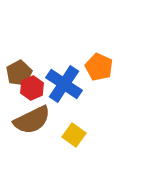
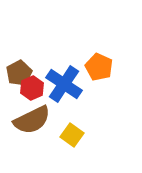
yellow square: moved 2 px left
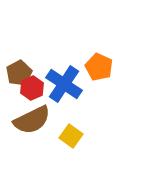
yellow square: moved 1 px left, 1 px down
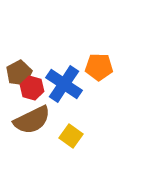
orange pentagon: rotated 24 degrees counterclockwise
red hexagon: rotated 20 degrees counterclockwise
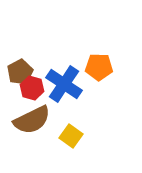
brown pentagon: moved 1 px right, 1 px up
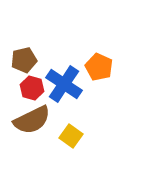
orange pentagon: rotated 24 degrees clockwise
brown pentagon: moved 4 px right, 12 px up; rotated 15 degrees clockwise
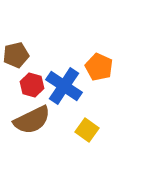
brown pentagon: moved 8 px left, 5 px up
blue cross: moved 2 px down
red hexagon: moved 3 px up
yellow square: moved 16 px right, 6 px up
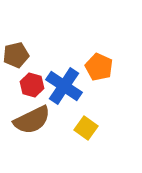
yellow square: moved 1 px left, 2 px up
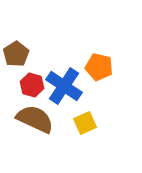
brown pentagon: moved 1 px up; rotated 20 degrees counterclockwise
orange pentagon: rotated 12 degrees counterclockwise
brown semicircle: moved 3 px right, 1 px up; rotated 129 degrees counterclockwise
yellow square: moved 1 px left, 5 px up; rotated 30 degrees clockwise
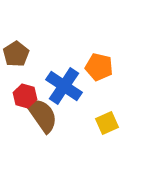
red hexagon: moved 7 px left, 11 px down
brown semicircle: moved 7 px right, 4 px up; rotated 30 degrees clockwise
yellow square: moved 22 px right
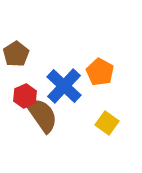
orange pentagon: moved 1 px right, 5 px down; rotated 16 degrees clockwise
blue cross: rotated 9 degrees clockwise
red hexagon: rotated 20 degrees clockwise
yellow square: rotated 30 degrees counterclockwise
